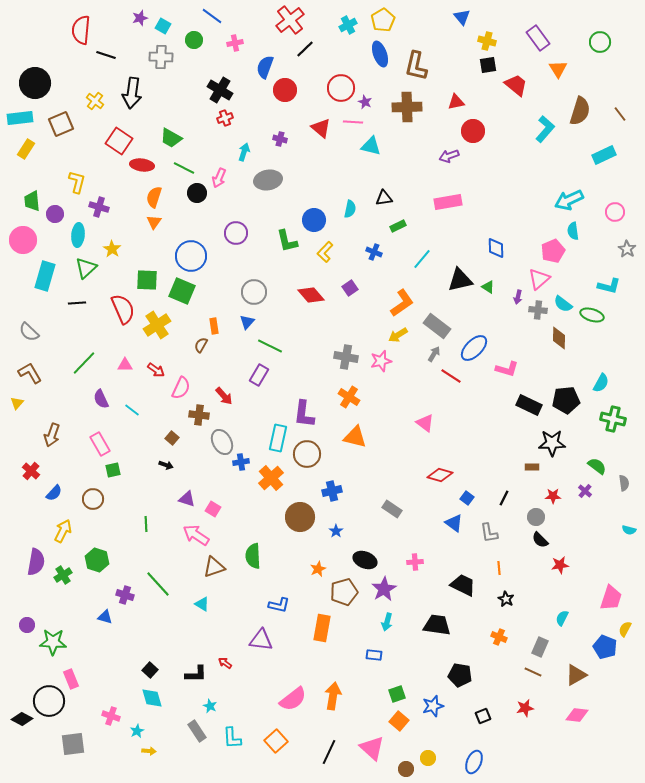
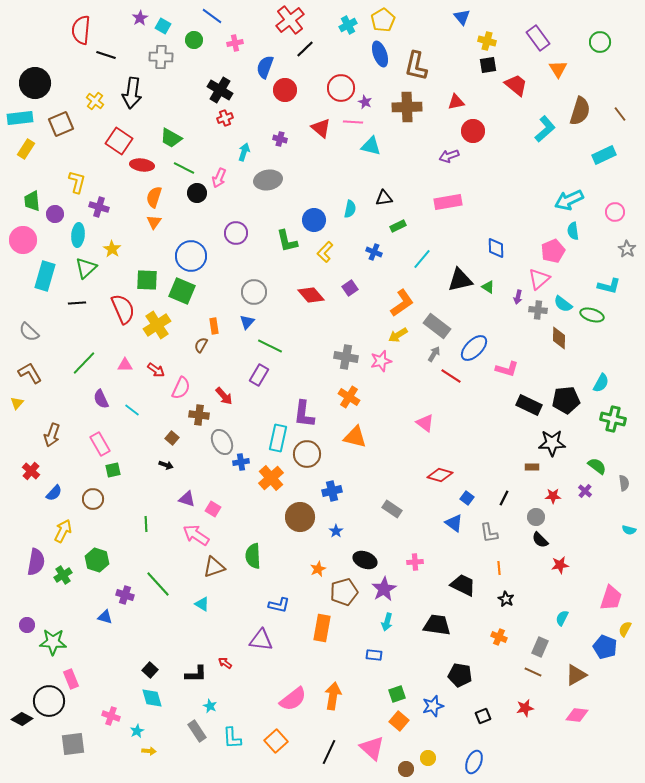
purple star at (140, 18): rotated 14 degrees counterclockwise
cyan L-shape at (545, 129): rotated 8 degrees clockwise
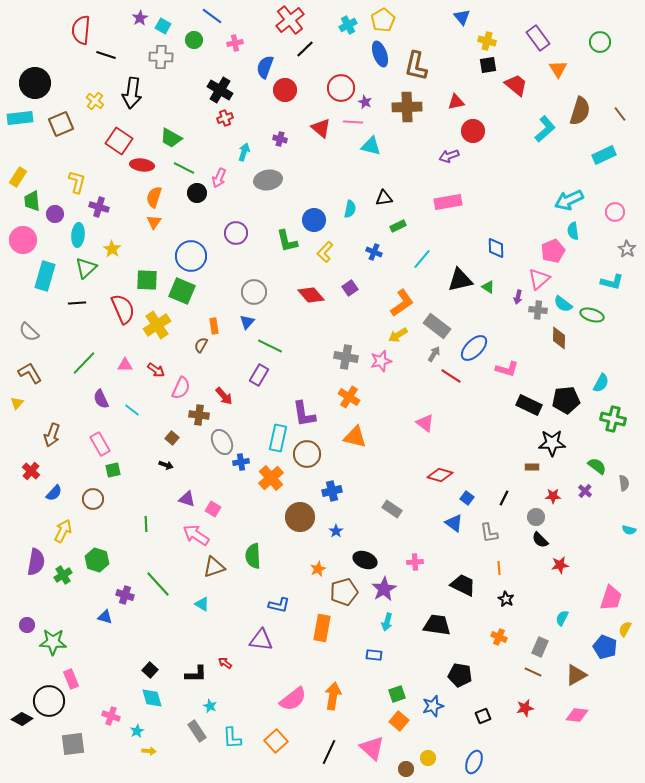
yellow rectangle at (26, 149): moved 8 px left, 28 px down
cyan L-shape at (609, 286): moved 3 px right, 4 px up
purple L-shape at (304, 414): rotated 16 degrees counterclockwise
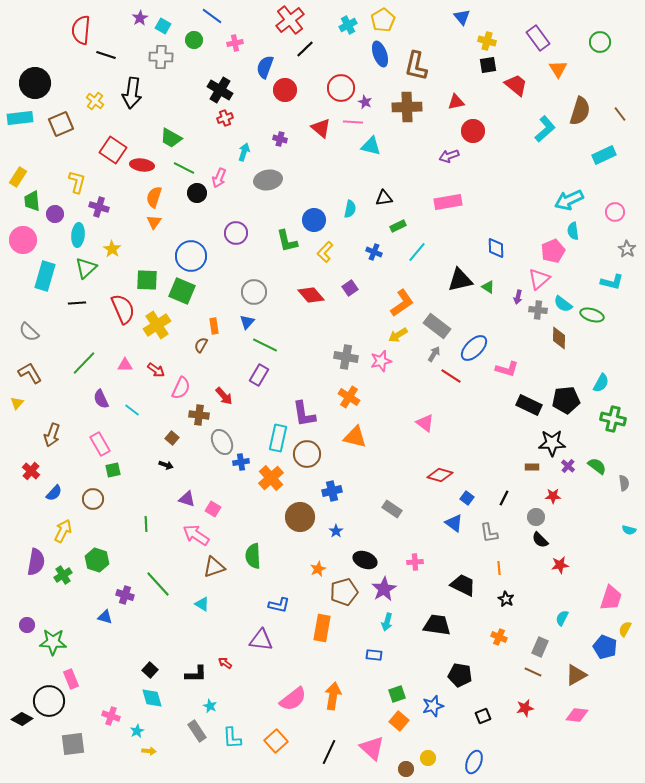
red square at (119, 141): moved 6 px left, 9 px down
cyan line at (422, 259): moved 5 px left, 7 px up
green line at (270, 346): moved 5 px left, 1 px up
purple cross at (585, 491): moved 17 px left, 25 px up
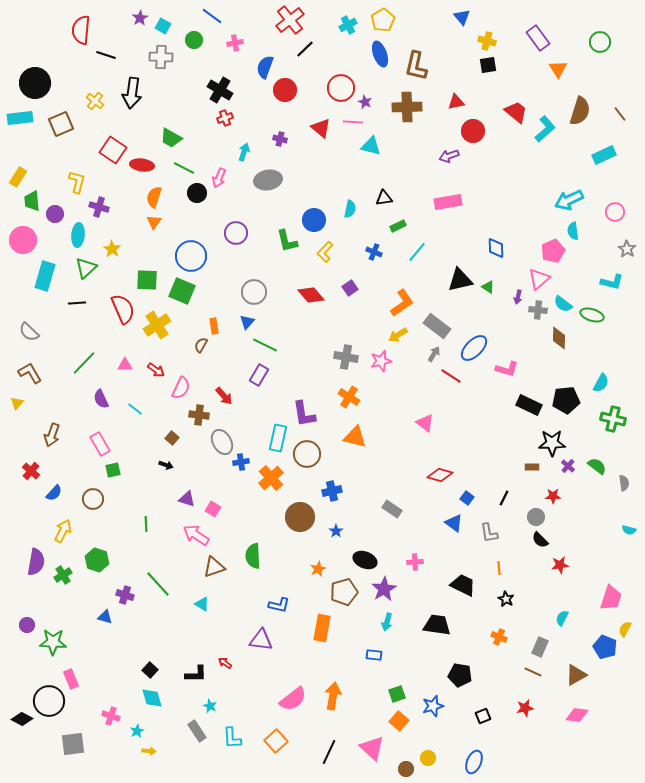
red trapezoid at (516, 85): moved 27 px down
cyan line at (132, 410): moved 3 px right, 1 px up
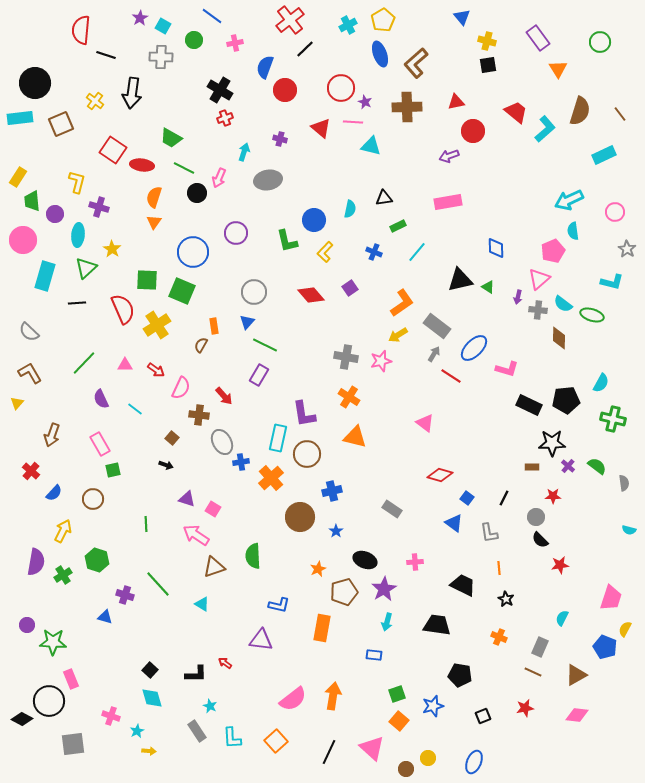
brown L-shape at (416, 66): moved 3 px up; rotated 36 degrees clockwise
blue circle at (191, 256): moved 2 px right, 4 px up
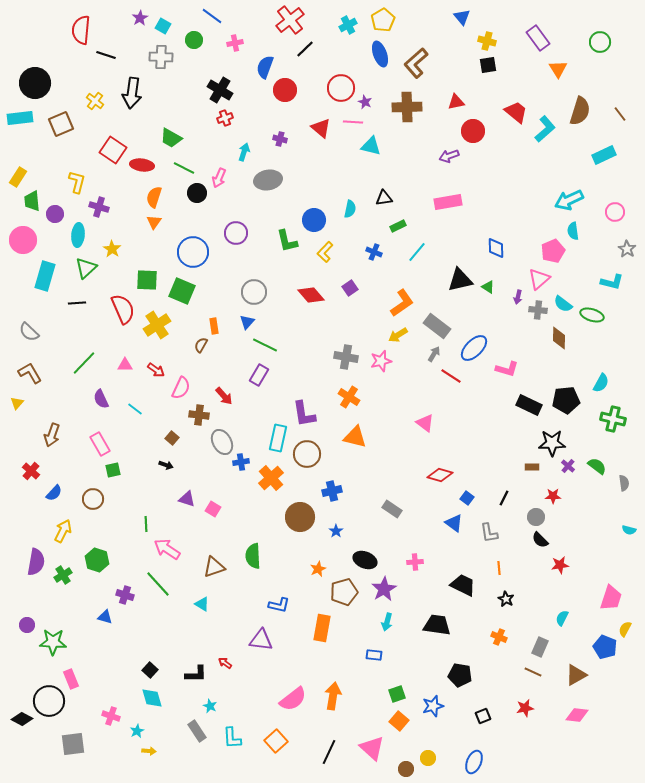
pink arrow at (196, 535): moved 29 px left, 14 px down
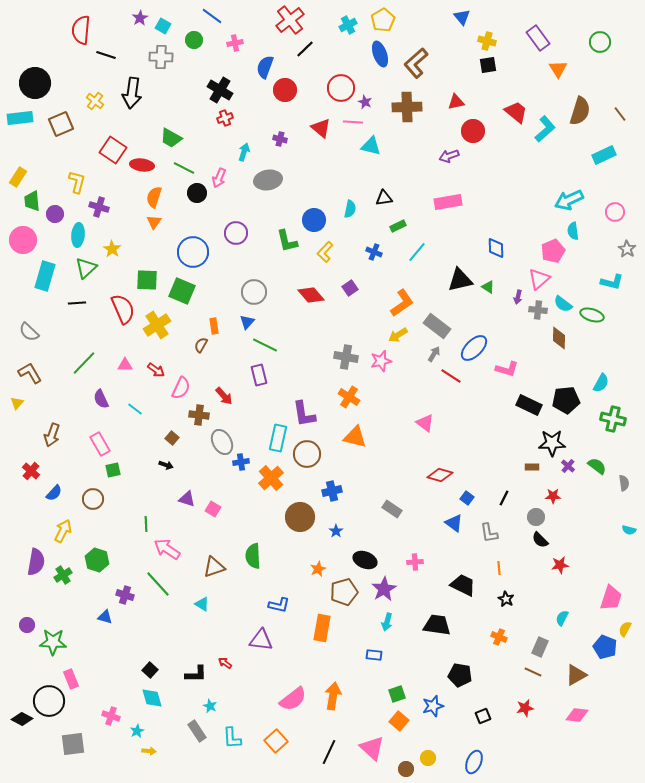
purple rectangle at (259, 375): rotated 45 degrees counterclockwise
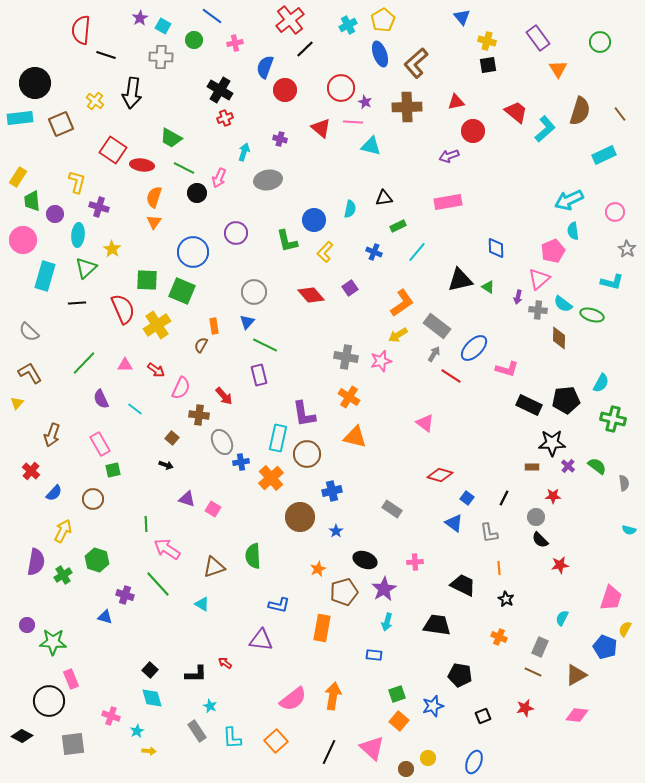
black diamond at (22, 719): moved 17 px down
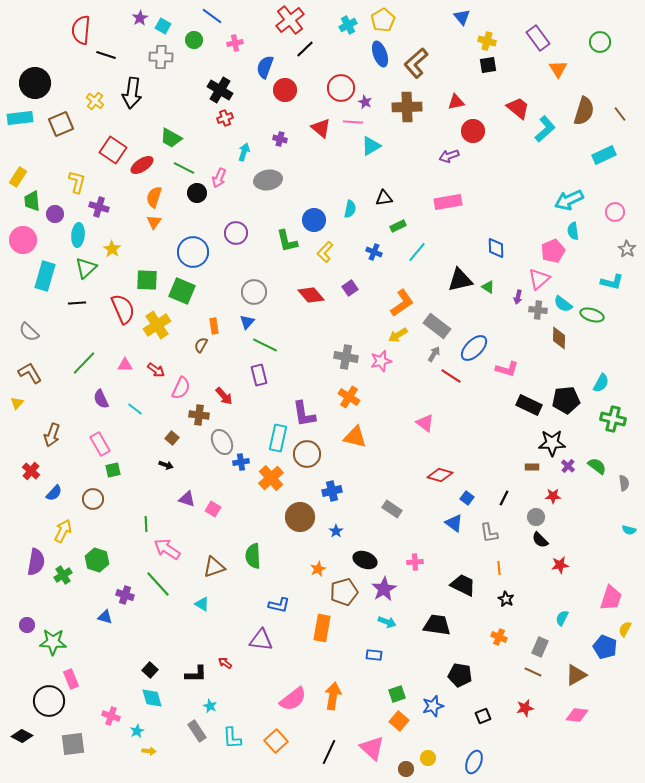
brown semicircle at (580, 111): moved 4 px right
red trapezoid at (516, 112): moved 2 px right, 4 px up
cyan triangle at (371, 146): rotated 45 degrees counterclockwise
red ellipse at (142, 165): rotated 40 degrees counterclockwise
cyan arrow at (387, 622): rotated 84 degrees counterclockwise
